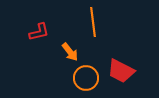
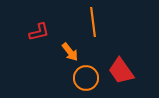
red trapezoid: rotated 28 degrees clockwise
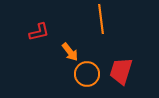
orange line: moved 8 px right, 3 px up
red trapezoid: rotated 52 degrees clockwise
orange circle: moved 1 px right, 4 px up
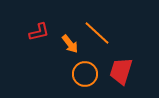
orange line: moved 4 px left, 14 px down; rotated 40 degrees counterclockwise
orange arrow: moved 8 px up
orange circle: moved 2 px left
